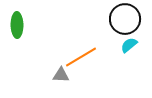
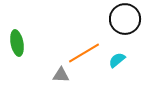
green ellipse: moved 18 px down; rotated 10 degrees counterclockwise
cyan semicircle: moved 12 px left, 15 px down
orange line: moved 3 px right, 4 px up
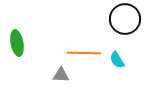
orange line: rotated 32 degrees clockwise
cyan semicircle: rotated 84 degrees counterclockwise
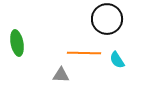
black circle: moved 18 px left
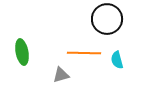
green ellipse: moved 5 px right, 9 px down
cyan semicircle: rotated 18 degrees clockwise
gray triangle: rotated 18 degrees counterclockwise
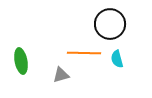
black circle: moved 3 px right, 5 px down
green ellipse: moved 1 px left, 9 px down
cyan semicircle: moved 1 px up
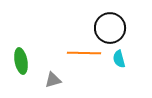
black circle: moved 4 px down
cyan semicircle: moved 2 px right
gray triangle: moved 8 px left, 5 px down
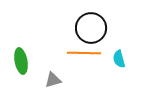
black circle: moved 19 px left
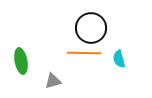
gray triangle: moved 1 px down
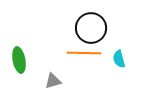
green ellipse: moved 2 px left, 1 px up
